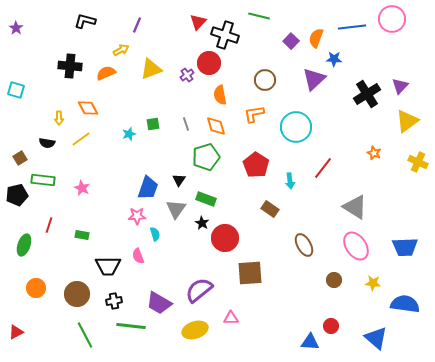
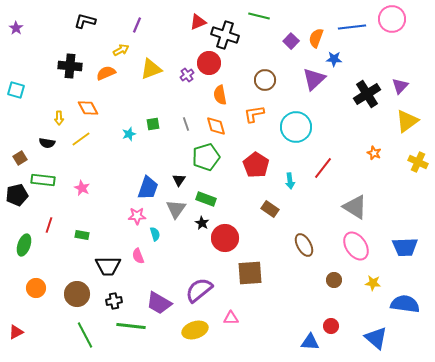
red triangle at (198, 22): rotated 24 degrees clockwise
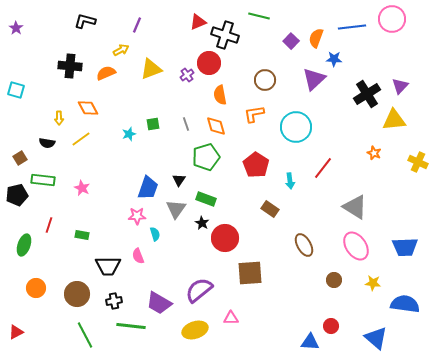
yellow triangle at (407, 121): moved 13 px left, 1 px up; rotated 30 degrees clockwise
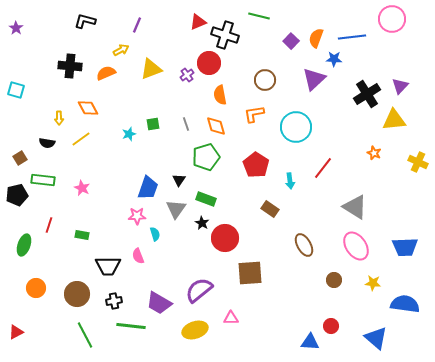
blue line at (352, 27): moved 10 px down
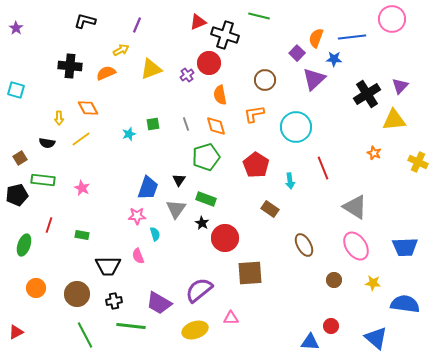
purple square at (291, 41): moved 6 px right, 12 px down
red line at (323, 168): rotated 60 degrees counterclockwise
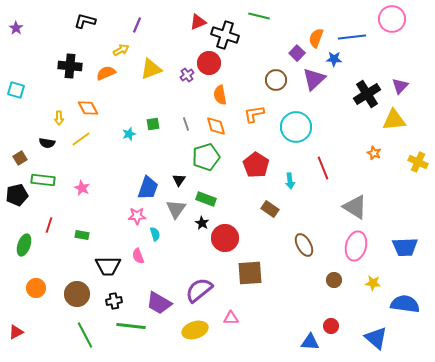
brown circle at (265, 80): moved 11 px right
pink ellipse at (356, 246): rotated 48 degrees clockwise
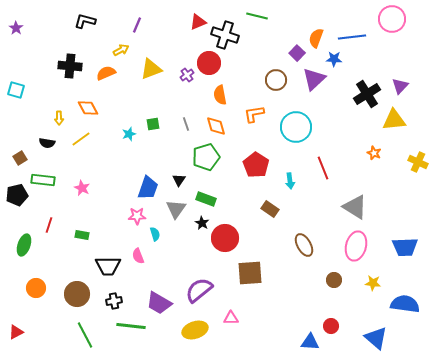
green line at (259, 16): moved 2 px left
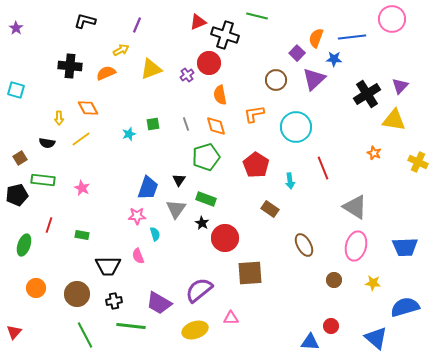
yellow triangle at (394, 120): rotated 15 degrees clockwise
blue semicircle at (405, 304): moved 3 px down; rotated 24 degrees counterclockwise
red triangle at (16, 332): moved 2 px left; rotated 21 degrees counterclockwise
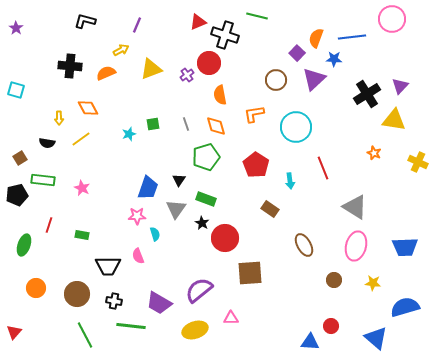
black cross at (114, 301): rotated 21 degrees clockwise
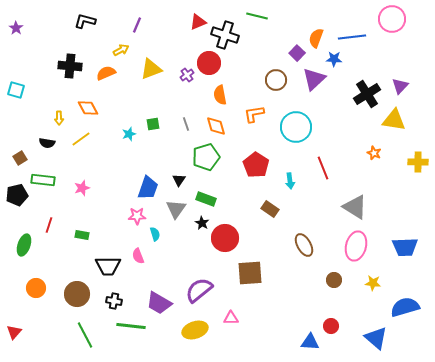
yellow cross at (418, 162): rotated 24 degrees counterclockwise
pink star at (82, 188): rotated 28 degrees clockwise
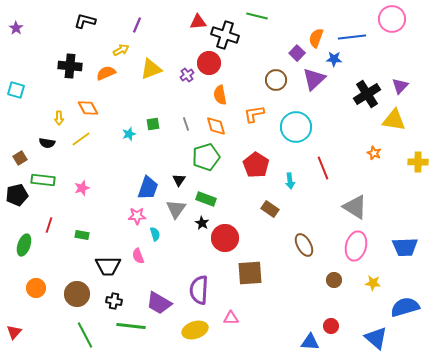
red triangle at (198, 22): rotated 18 degrees clockwise
purple semicircle at (199, 290): rotated 48 degrees counterclockwise
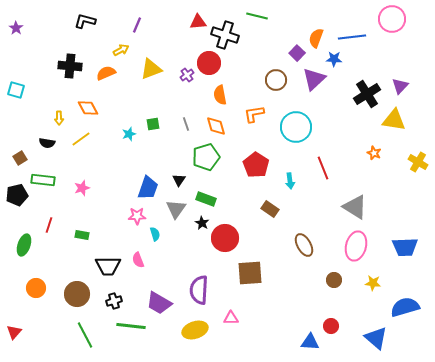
yellow cross at (418, 162): rotated 30 degrees clockwise
pink semicircle at (138, 256): moved 4 px down
black cross at (114, 301): rotated 28 degrees counterclockwise
